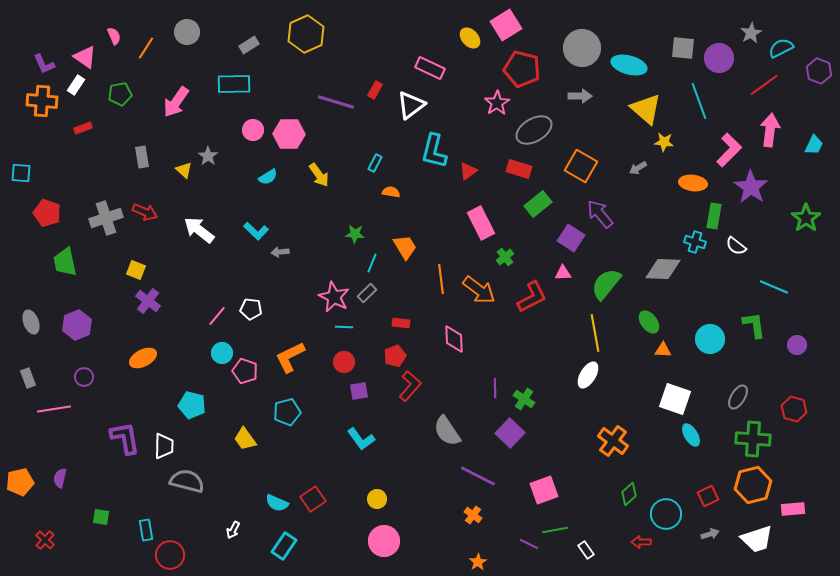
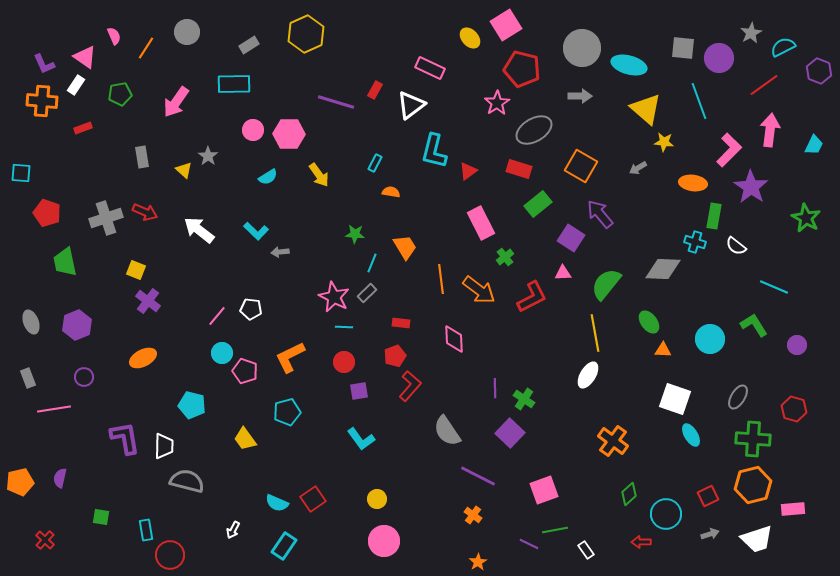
cyan semicircle at (781, 48): moved 2 px right, 1 px up
green star at (806, 218): rotated 8 degrees counterclockwise
green L-shape at (754, 325): rotated 24 degrees counterclockwise
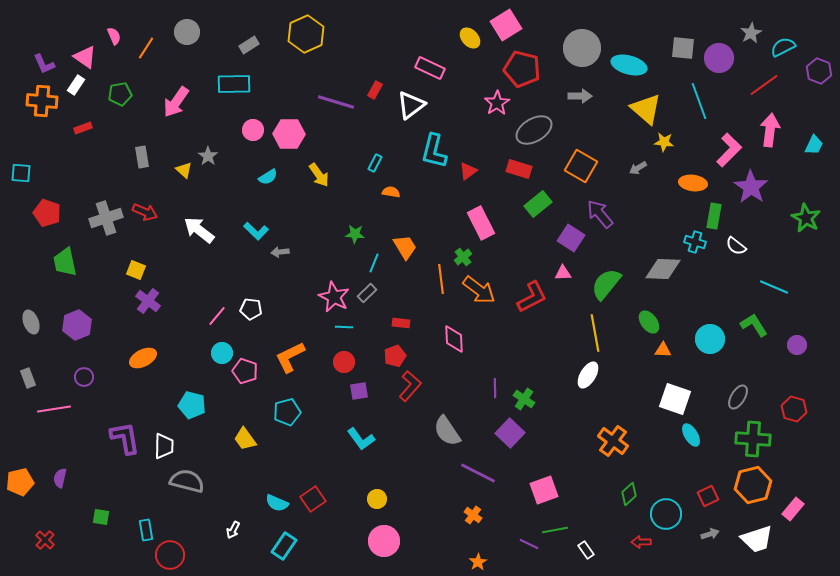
green cross at (505, 257): moved 42 px left
cyan line at (372, 263): moved 2 px right
purple line at (478, 476): moved 3 px up
pink rectangle at (793, 509): rotated 45 degrees counterclockwise
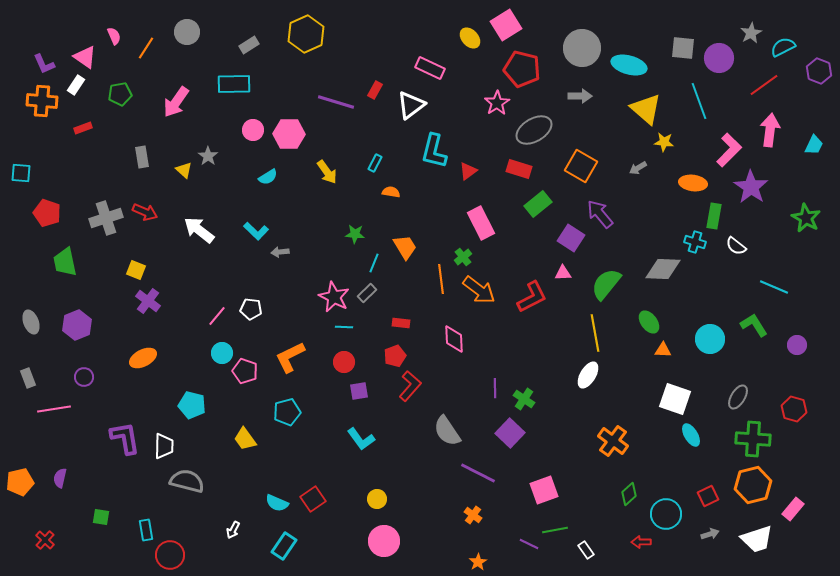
yellow arrow at (319, 175): moved 8 px right, 3 px up
